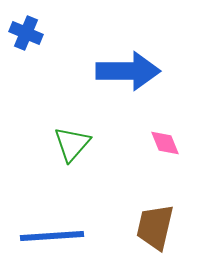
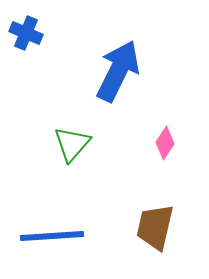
blue arrow: moved 10 px left; rotated 64 degrees counterclockwise
pink diamond: rotated 56 degrees clockwise
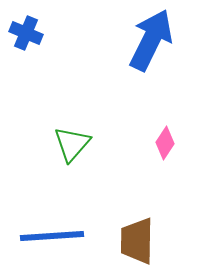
blue arrow: moved 33 px right, 31 px up
brown trapezoid: moved 18 px left, 14 px down; rotated 12 degrees counterclockwise
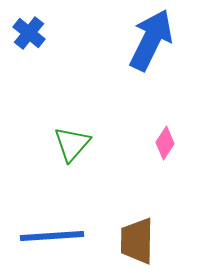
blue cross: moved 3 px right; rotated 16 degrees clockwise
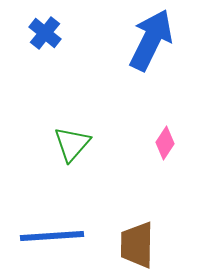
blue cross: moved 16 px right
brown trapezoid: moved 4 px down
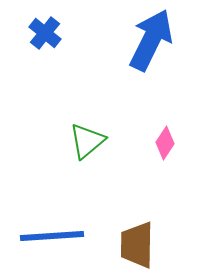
green triangle: moved 15 px right, 3 px up; rotated 9 degrees clockwise
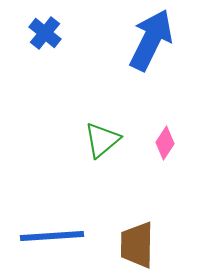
green triangle: moved 15 px right, 1 px up
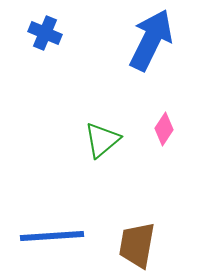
blue cross: rotated 16 degrees counterclockwise
pink diamond: moved 1 px left, 14 px up
brown trapezoid: rotated 9 degrees clockwise
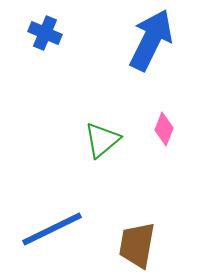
pink diamond: rotated 12 degrees counterclockwise
blue line: moved 7 px up; rotated 22 degrees counterclockwise
